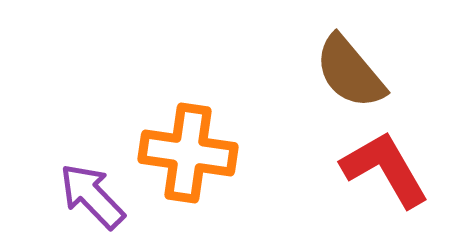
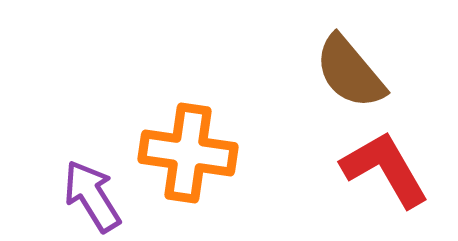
purple arrow: rotated 12 degrees clockwise
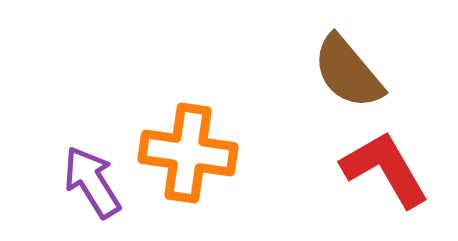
brown semicircle: moved 2 px left
purple arrow: moved 14 px up
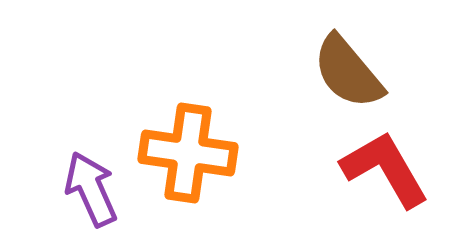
purple arrow: moved 1 px left, 7 px down; rotated 8 degrees clockwise
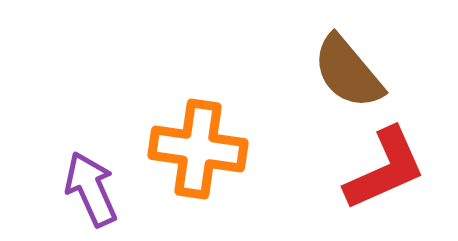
orange cross: moved 10 px right, 4 px up
red L-shape: rotated 96 degrees clockwise
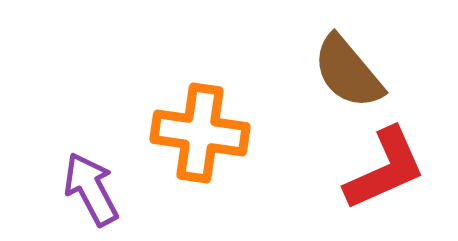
orange cross: moved 2 px right, 16 px up
purple arrow: rotated 4 degrees counterclockwise
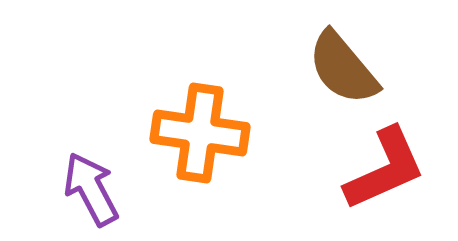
brown semicircle: moved 5 px left, 4 px up
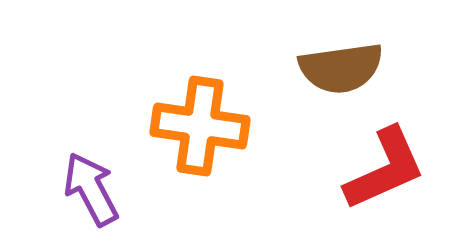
brown semicircle: moved 2 px left; rotated 58 degrees counterclockwise
orange cross: moved 7 px up
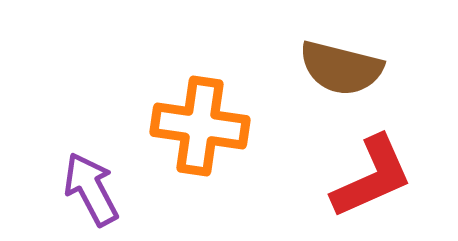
brown semicircle: rotated 22 degrees clockwise
red L-shape: moved 13 px left, 8 px down
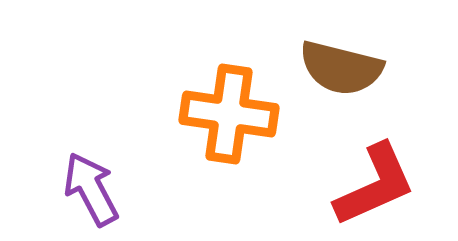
orange cross: moved 29 px right, 12 px up
red L-shape: moved 3 px right, 8 px down
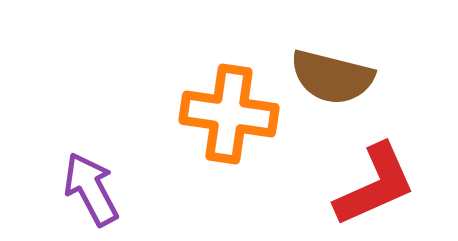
brown semicircle: moved 9 px left, 9 px down
